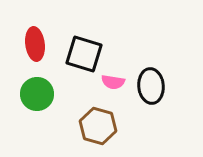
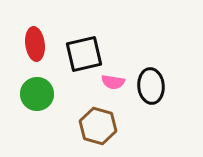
black square: rotated 30 degrees counterclockwise
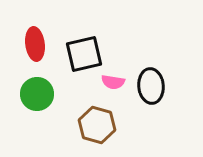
brown hexagon: moved 1 px left, 1 px up
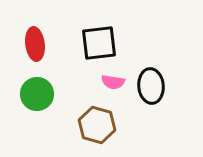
black square: moved 15 px right, 11 px up; rotated 6 degrees clockwise
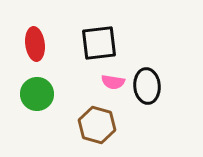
black ellipse: moved 4 px left
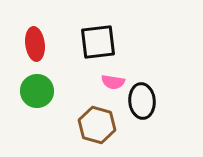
black square: moved 1 px left, 1 px up
black ellipse: moved 5 px left, 15 px down
green circle: moved 3 px up
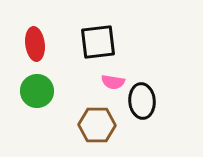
brown hexagon: rotated 15 degrees counterclockwise
